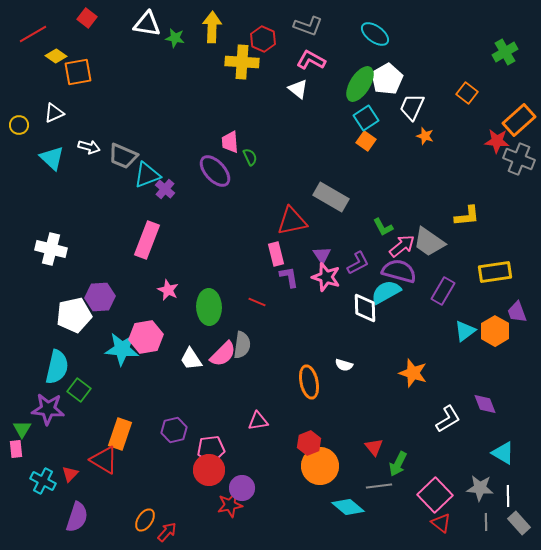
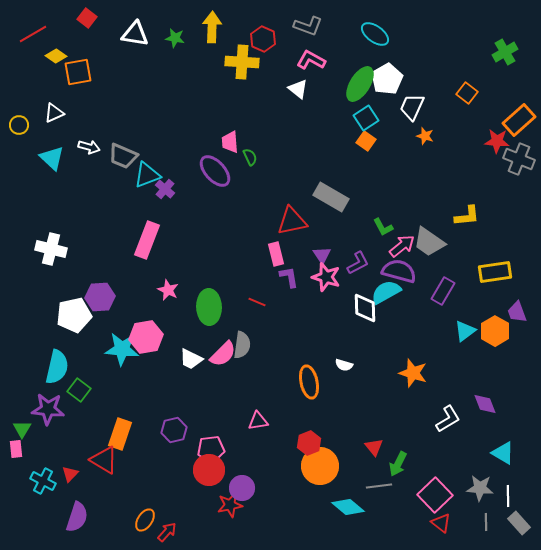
white triangle at (147, 24): moved 12 px left, 10 px down
white trapezoid at (191, 359): rotated 30 degrees counterclockwise
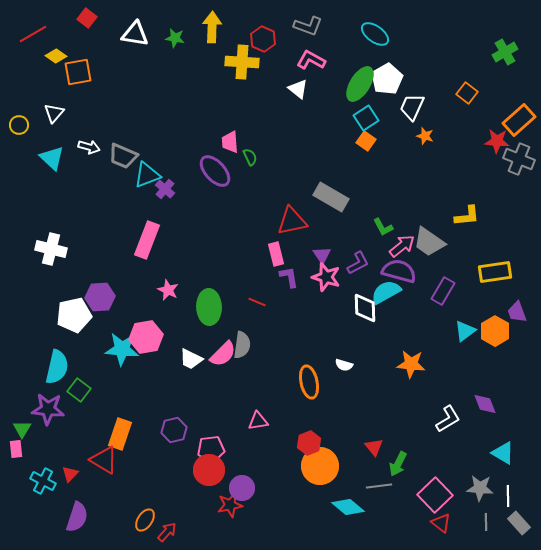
white triangle at (54, 113): rotated 25 degrees counterclockwise
orange star at (413, 373): moved 2 px left, 9 px up; rotated 12 degrees counterclockwise
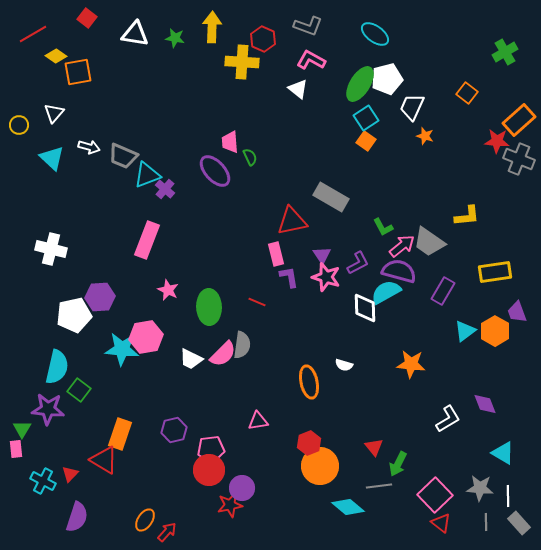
white pentagon at (387, 79): rotated 16 degrees clockwise
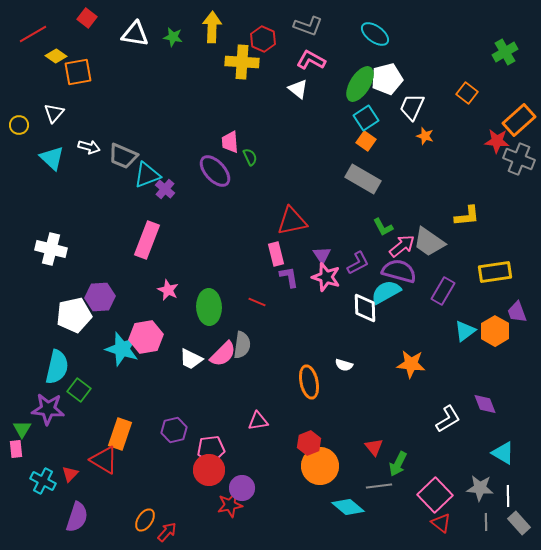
green star at (175, 38): moved 2 px left, 1 px up
gray rectangle at (331, 197): moved 32 px right, 18 px up
cyan star at (122, 349): rotated 12 degrees clockwise
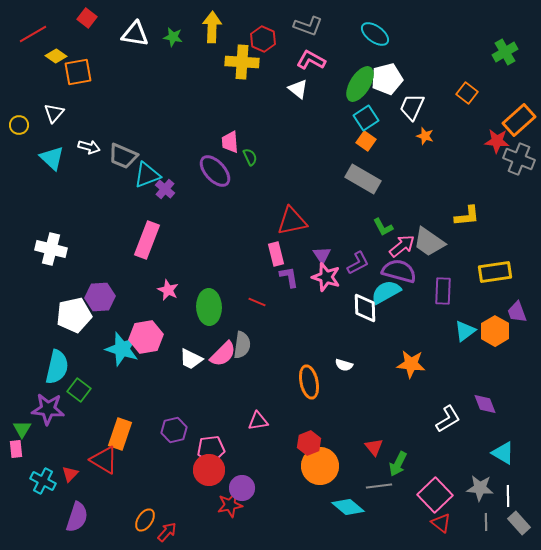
purple rectangle at (443, 291): rotated 28 degrees counterclockwise
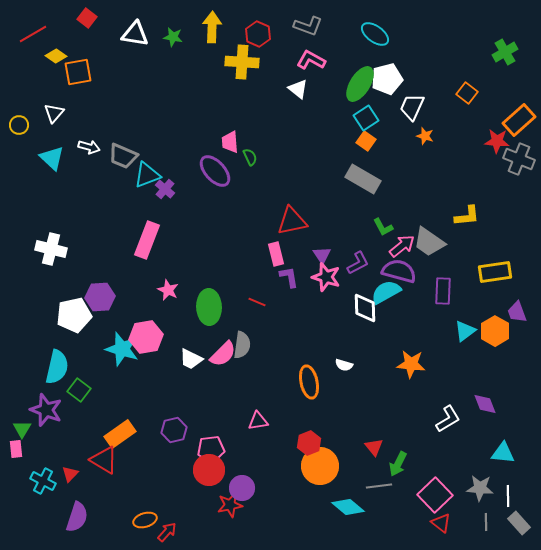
red hexagon at (263, 39): moved 5 px left, 5 px up
purple star at (48, 409): moved 2 px left, 1 px down; rotated 16 degrees clockwise
orange rectangle at (120, 434): rotated 36 degrees clockwise
cyan triangle at (503, 453): rotated 25 degrees counterclockwise
orange ellipse at (145, 520): rotated 40 degrees clockwise
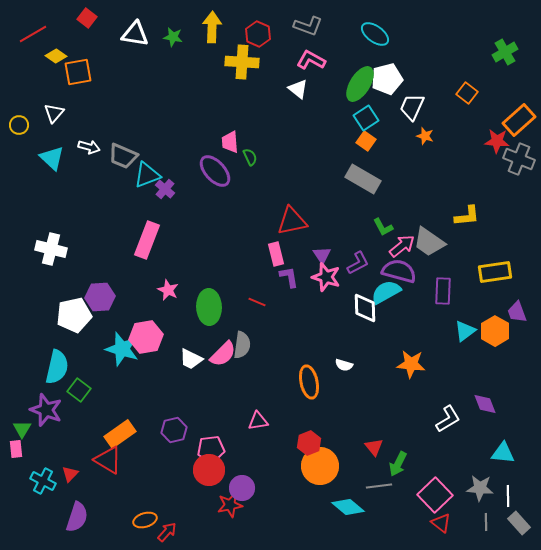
red triangle at (104, 460): moved 4 px right
